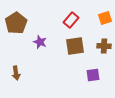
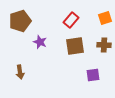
brown pentagon: moved 4 px right, 2 px up; rotated 15 degrees clockwise
brown cross: moved 1 px up
brown arrow: moved 4 px right, 1 px up
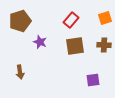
purple square: moved 5 px down
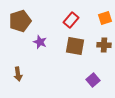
brown square: rotated 18 degrees clockwise
brown arrow: moved 2 px left, 2 px down
purple square: rotated 32 degrees counterclockwise
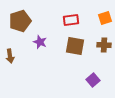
red rectangle: rotated 42 degrees clockwise
brown arrow: moved 8 px left, 18 px up
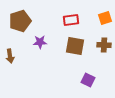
purple star: rotated 24 degrees counterclockwise
purple square: moved 5 px left; rotated 24 degrees counterclockwise
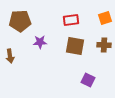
brown pentagon: rotated 15 degrees clockwise
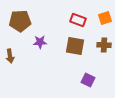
red rectangle: moved 7 px right; rotated 28 degrees clockwise
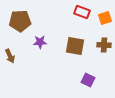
red rectangle: moved 4 px right, 8 px up
brown arrow: rotated 16 degrees counterclockwise
